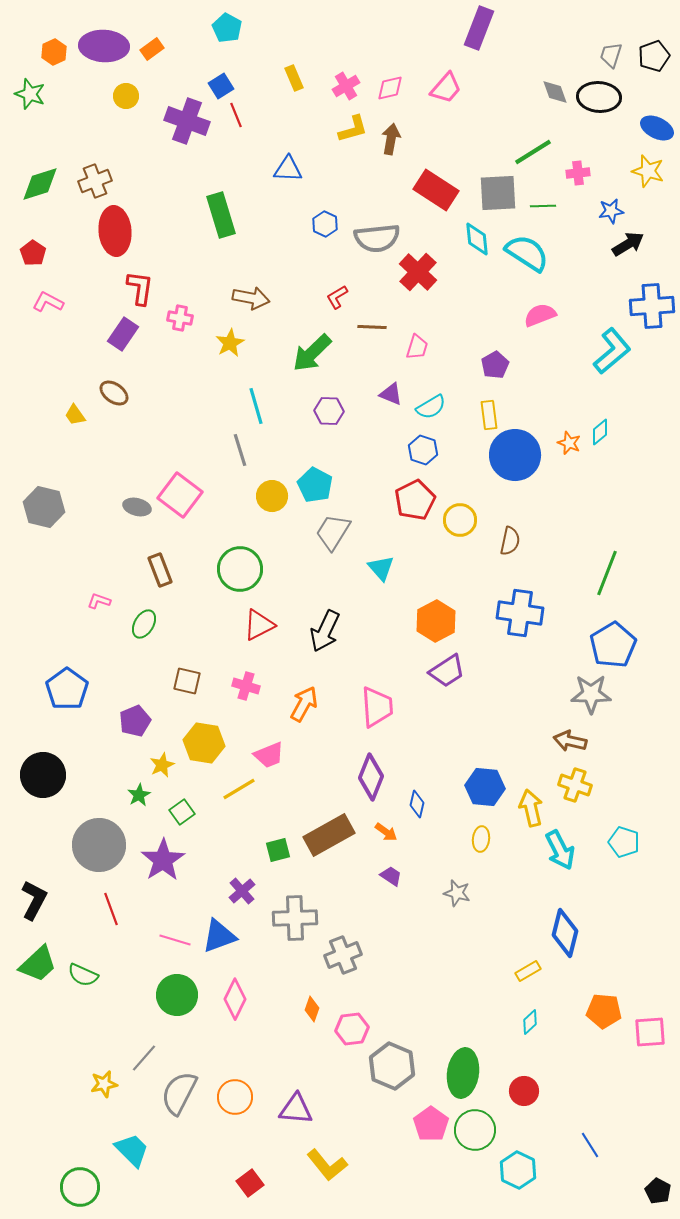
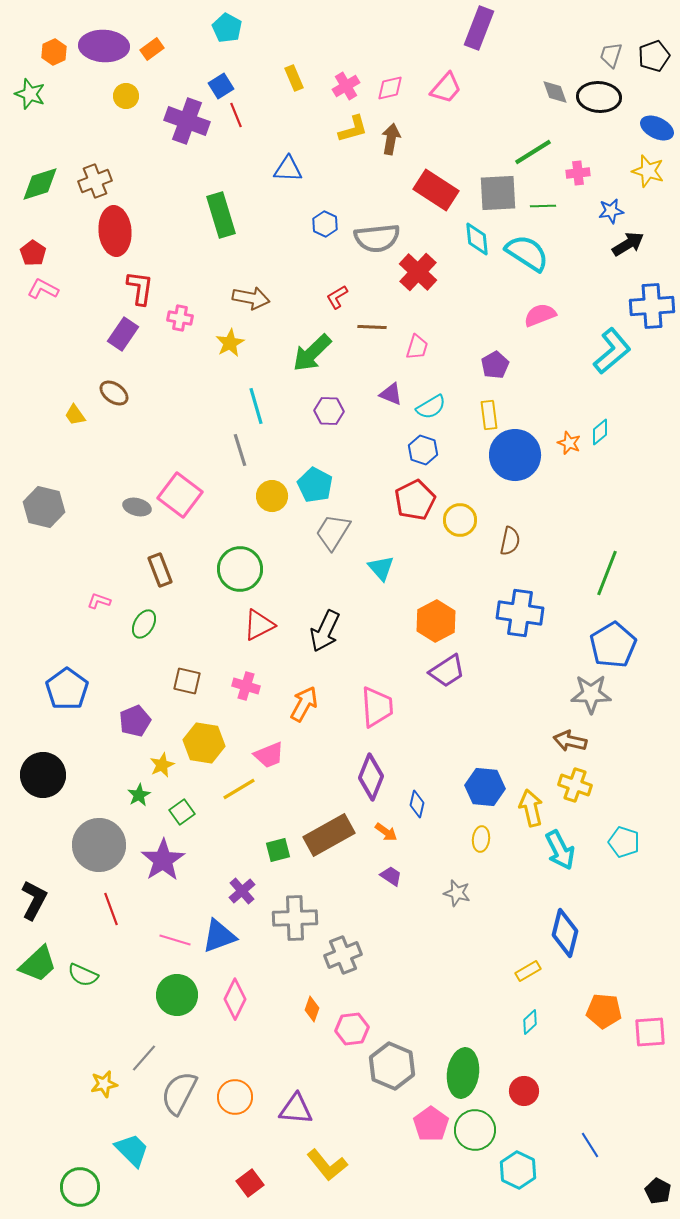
pink L-shape at (48, 302): moved 5 px left, 13 px up
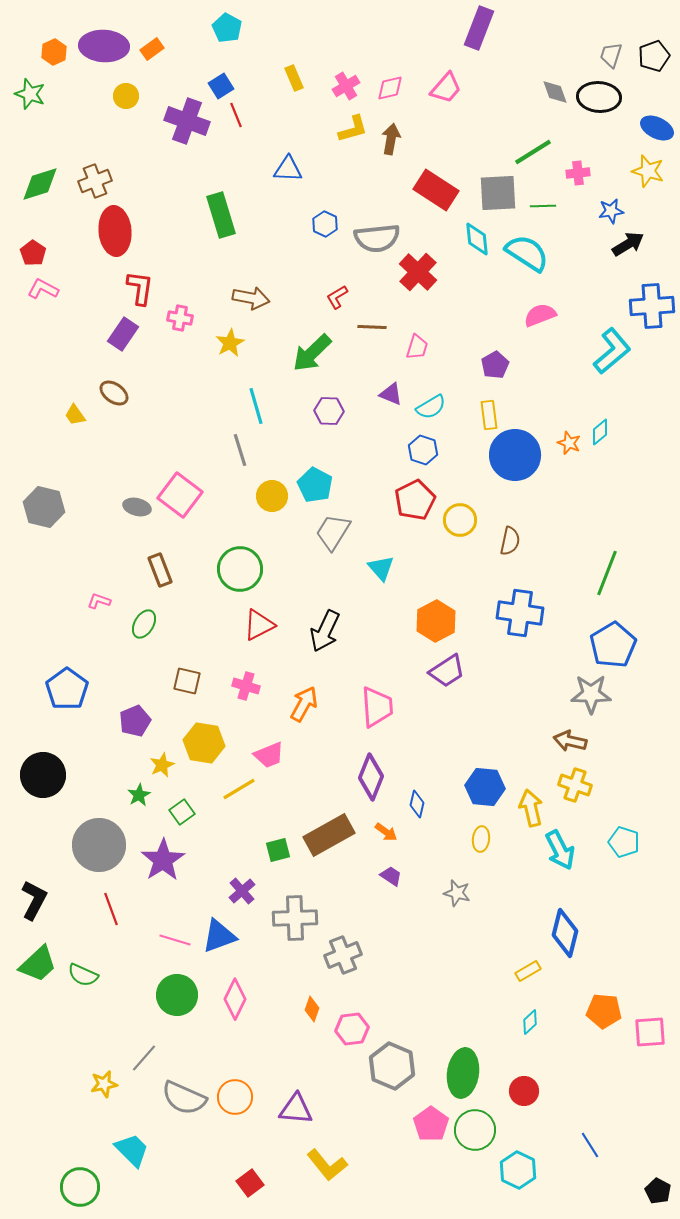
gray semicircle at (179, 1093): moved 5 px right, 5 px down; rotated 93 degrees counterclockwise
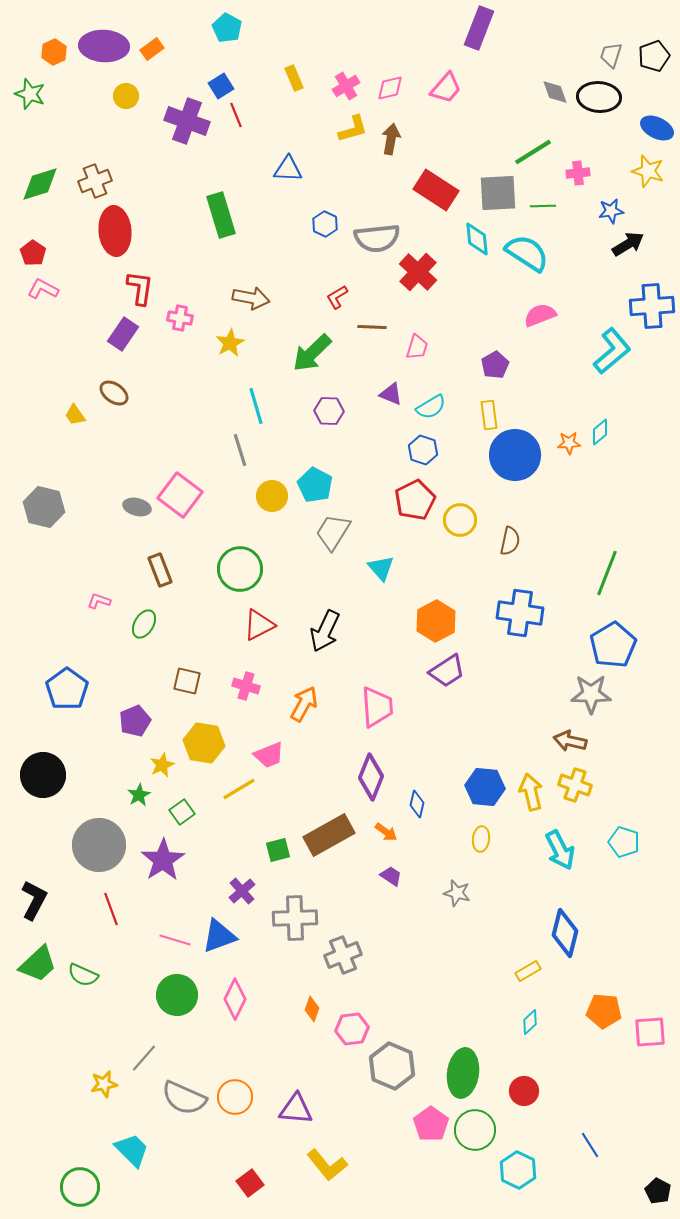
orange star at (569, 443): rotated 25 degrees counterclockwise
yellow arrow at (531, 808): moved 16 px up
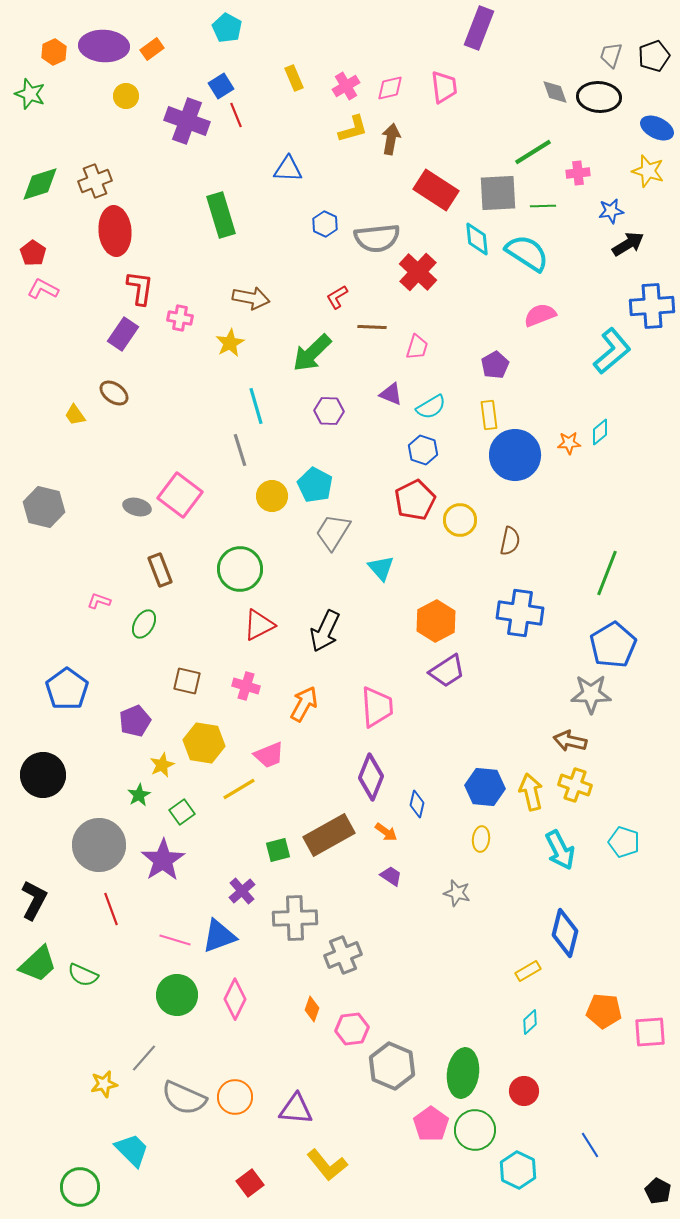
pink trapezoid at (446, 88): moved 2 px left, 1 px up; rotated 48 degrees counterclockwise
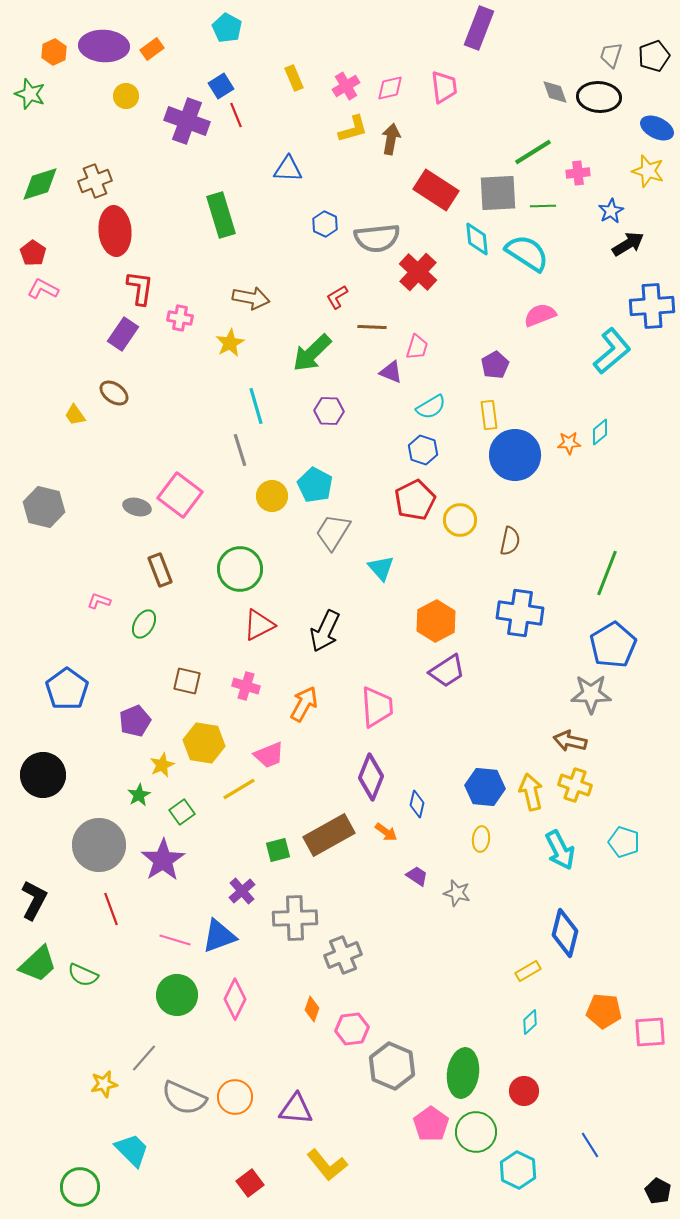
blue star at (611, 211): rotated 20 degrees counterclockwise
purple triangle at (391, 394): moved 22 px up
purple trapezoid at (391, 876): moved 26 px right
green circle at (475, 1130): moved 1 px right, 2 px down
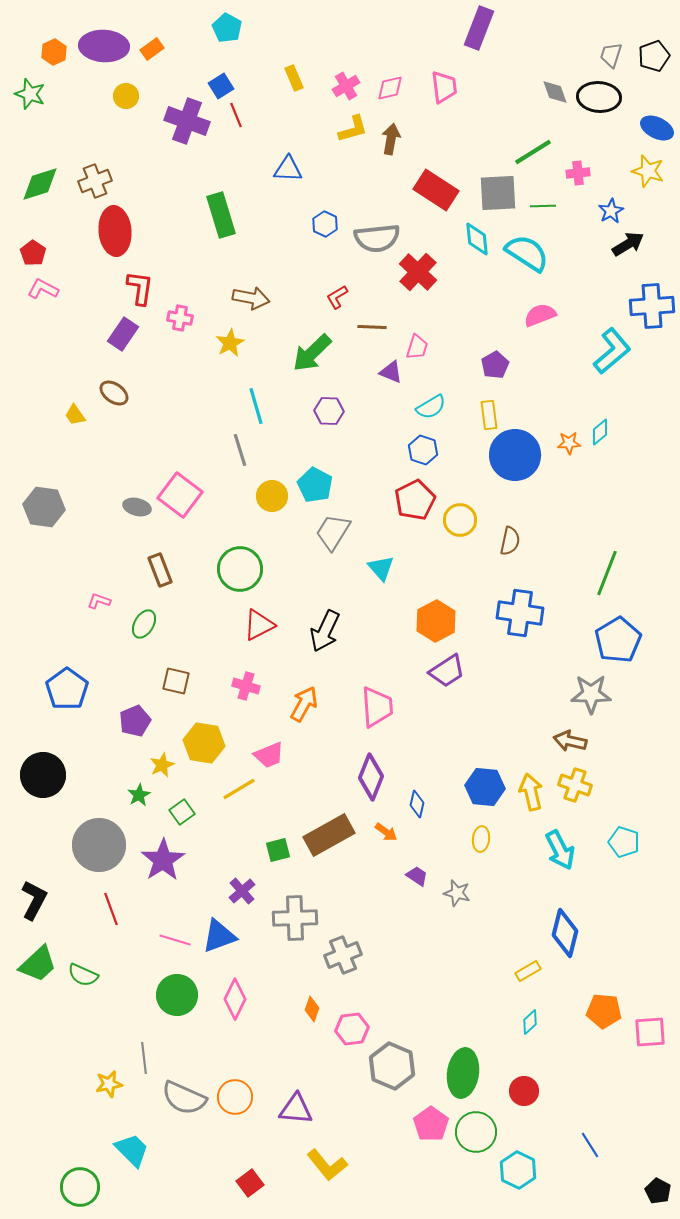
gray hexagon at (44, 507): rotated 6 degrees counterclockwise
blue pentagon at (613, 645): moved 5 px right, 5 px up
brown square at (187, 681): moved 11 px left
gray line at (144, 1058): rotated 48 degrees counterclockwise
yellow star at (104, 1084): moved 5 px right
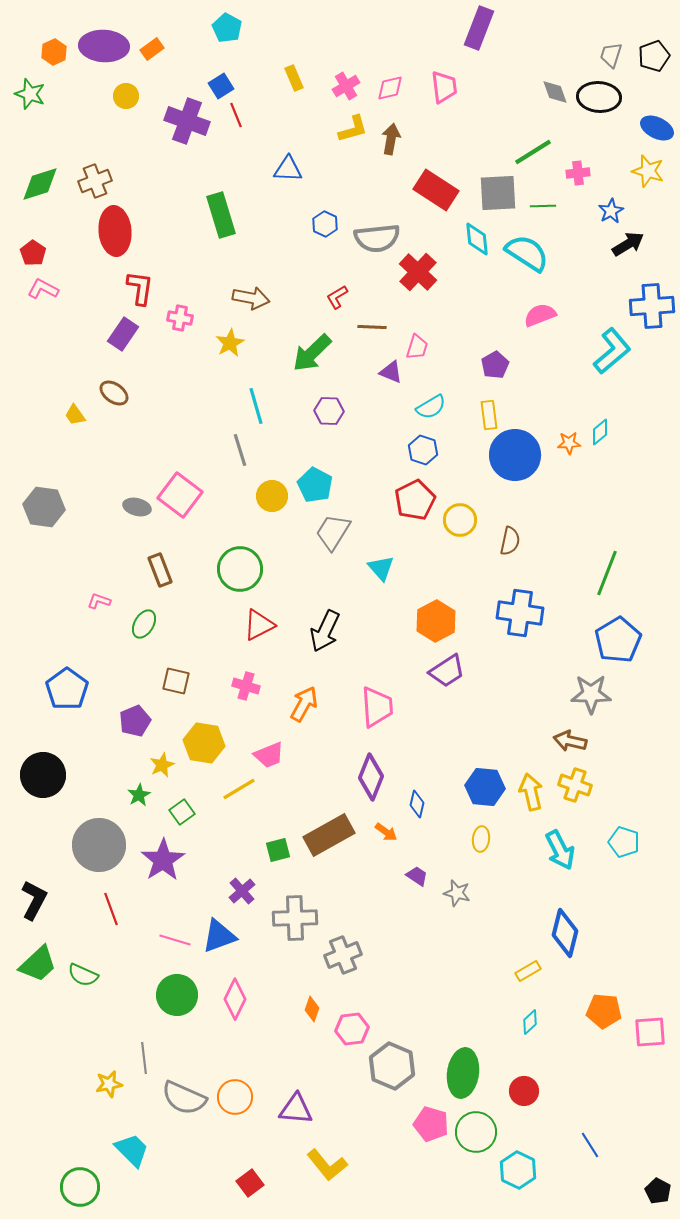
pink pentagon at (431, 1124): rotated 20 degrees counterclockwise
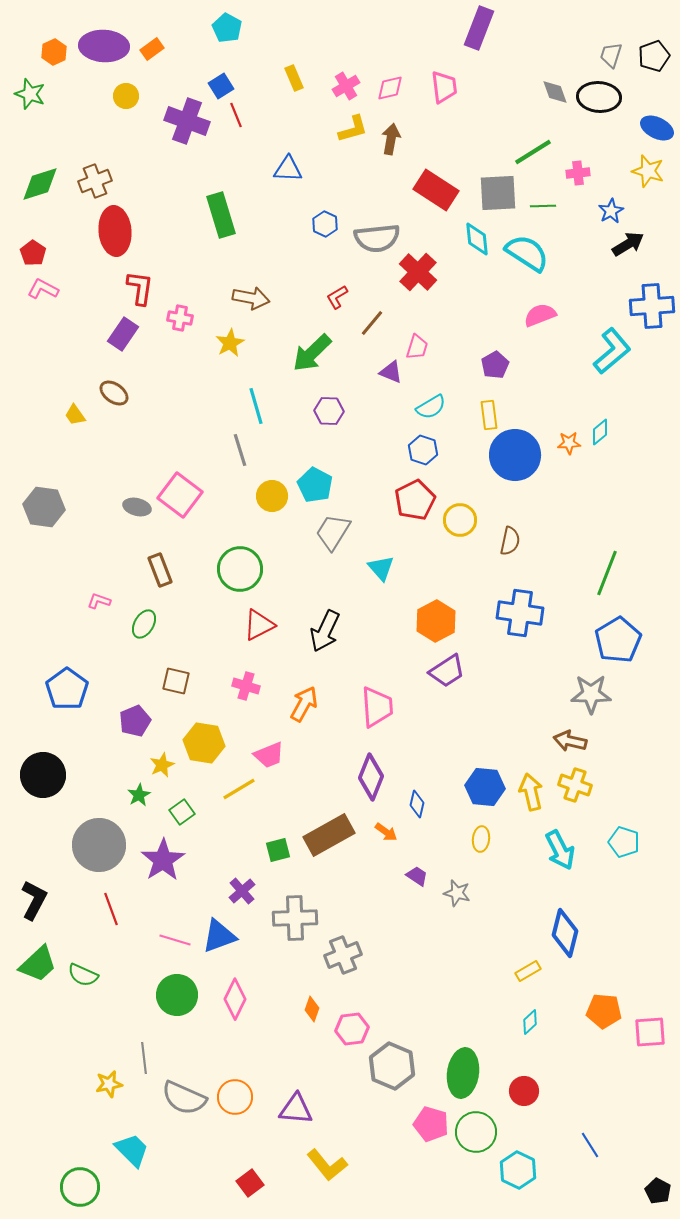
brown line at (372, 327): moved 4 px up; rotated 52 degrees counterclockwise
